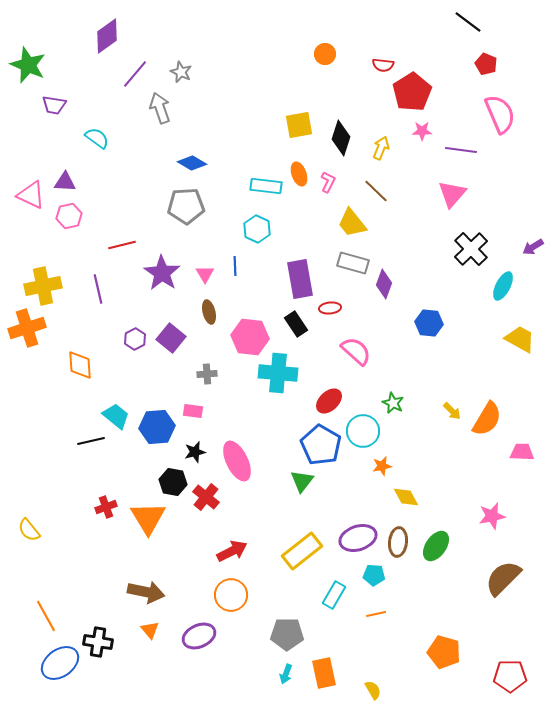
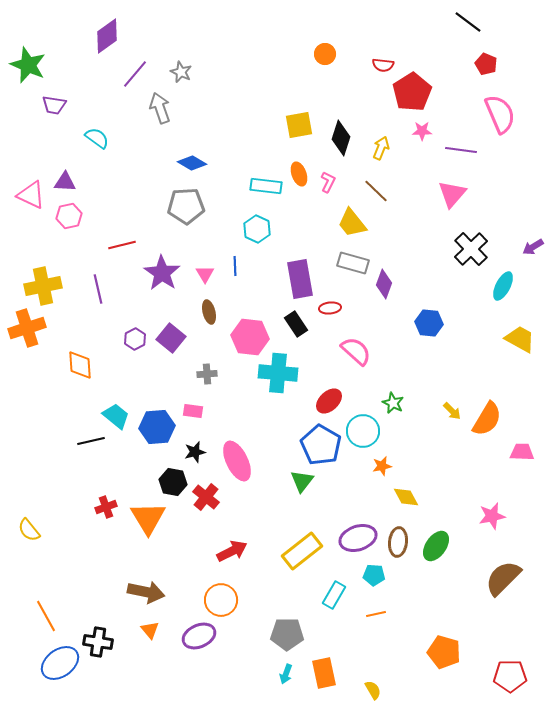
orange circle at (231, 595): moved 10 px left, 5 px down
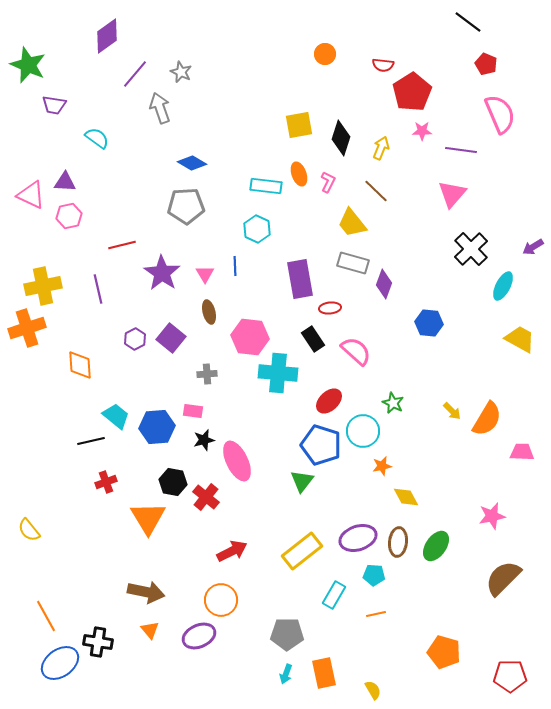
black rectangle at (296, 324): moved 17 px right, 15 px down
blue pentagon at (321, 445): rotated 12 degrees counterclockwise
black star at (195, 452): moved 9 px right, 12 px up
red cross at (106, 507): moved 25 px up
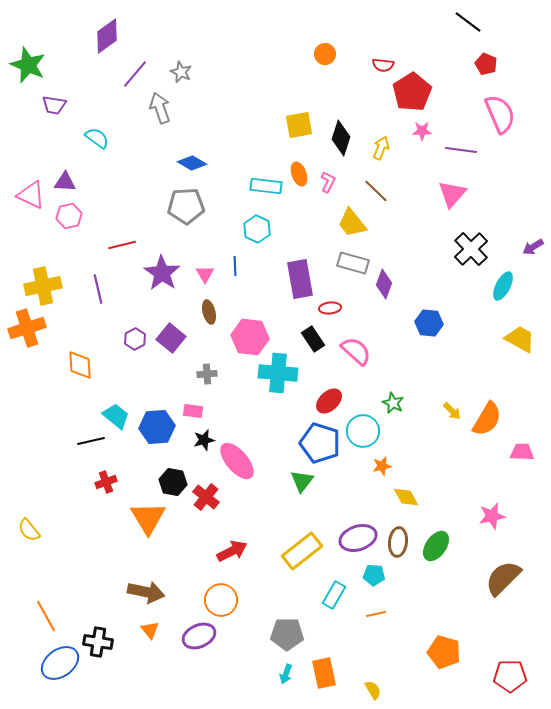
blue pentagon at (321, 445): moved 1 px left, 2 px up
pink ellipse at (237, 461): rotated 15 degrees counterclockwise
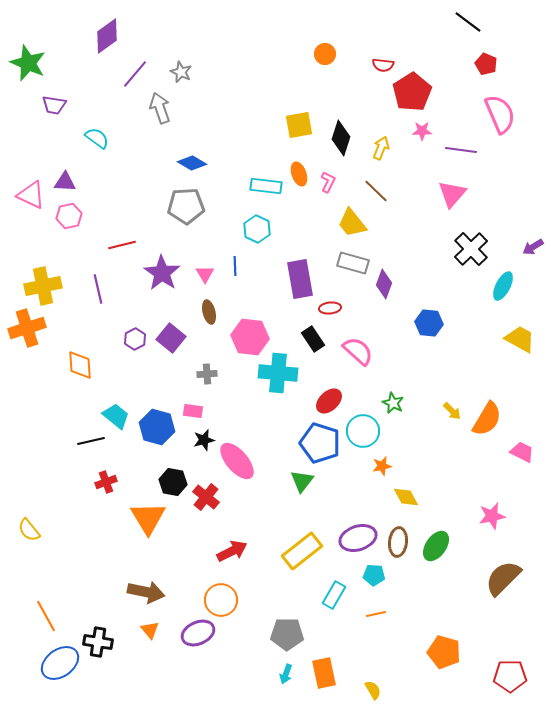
green star at (28, 65): moved 2 px up
pink semicircle at (356, 351): moved 2 px right
blue hexagon at (157, 427): rotated 20 degrees clockwise
pink trapezoid at (522, 452): rotated 25 degrees clockwise
purple ellipse at (199, 636): moved 1 px left, 3 px up
